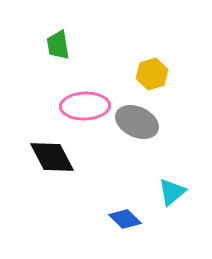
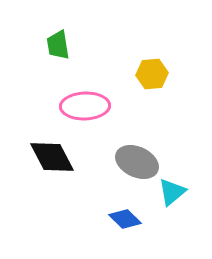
yellow hexagon: rotated 12 degrees clockwise
gray ellipse: moved 40 px down
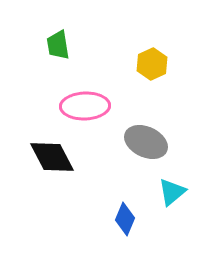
yellow hexagon: moved 10 px up; rotated 20 degrees counterclockwise
gray ellipse: moved 9 px right, 20 px up
blue diamond: rotated 68 degrees clockwise
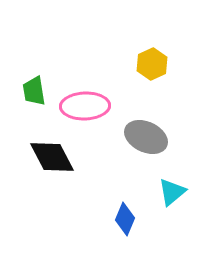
green trapezoid: moved 24 px left, 46 px down
gray ellipse: moved 5 px up
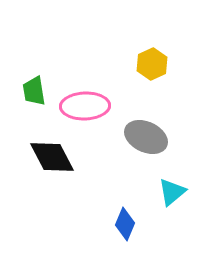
blue diamond: moved 5 px down
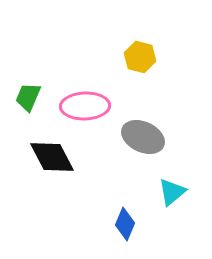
yellow hexagon: moved 12 px left, 7 px up; rotated 20 degrees counterclockwise
green trapezoid: moved 6 px left, 6 px down; rotated 32 degrees clockwise
gray ellipse: moved 3 px left
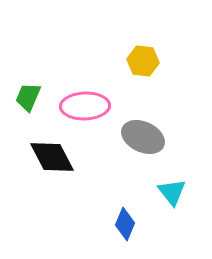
yellow hexagon: moved 3 px right, 4 px down; rotated 8 degrees counterclockwise
cyan triangle: rotated 28 degrees counterclockwise
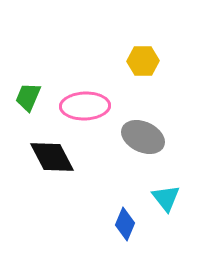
yellow hexagon: rotated 8 degrees counterclockwise
cyan triangle: moved 6 px left, 6 px down
